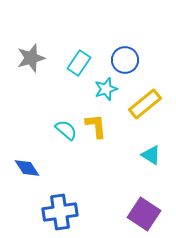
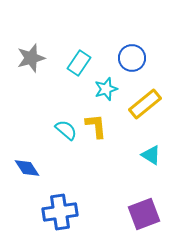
blue circle: moved 7 px right, 2 px up
purple square: rotated 36 degrees clockwise
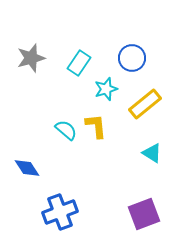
cyan triangle: moved 1 px right, 2 px up
blue cross: rotated 12 degrees counterclockwise
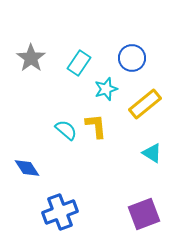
gray star: rotated 20 degrees counterclockwise
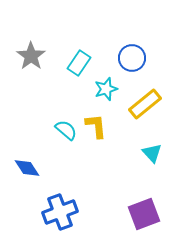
gray star: moved 2 px up
cyan triangle: rotated 15 degrees clockwise
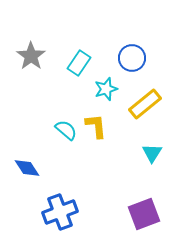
cyan triangle: rotated 15 degrees clockwise
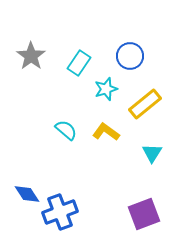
blue circle: moved 2 px left, 2 px up
yellow L-shape: moved 10 px right, 6 px down; rotated 48 degrees counterclockwise
blue diamond: moved 26 px down
